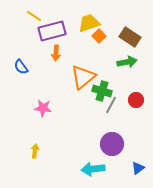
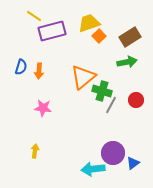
brown rectangle: rotated 65 degrees counterclockwise
orange arrow: moved 17 px left, 18 px down
blue semicircle: rotated 126 degrees counterclockwise
purple circle: moved 1 px right, 9 px down
blue triangle: moved 5 px left, 5 px up
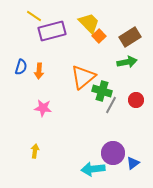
yellow trapezoid: rotated 65 degrees clockwise
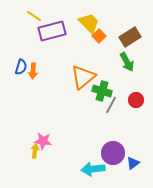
green arrow: rotated 72 degrees clockwise
orange arrow: moved 6 px left
pink star: moved 33 px down
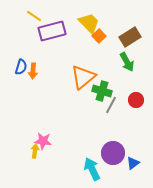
cyan arrow: moved 1 px left; rotated 70 degrees clockwise
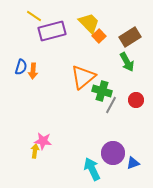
blue triangle: rotated 16 degrees clockwise
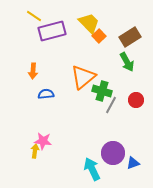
blue semicircle: moved 25 px right, 27 px down; rotated 112 degrees counterclockwise
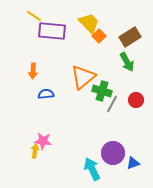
purple rectangle: rotated 20 degrees clockwise
gray line: moved 1 px right, 1 px up
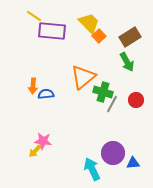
orange arrow: moved 15 px down
green cross: moved 1 px right, 1 px down
yellow arrow: rotated 144 degrees counterclockwise
blue triangle: rotated 16 degrees clockwise
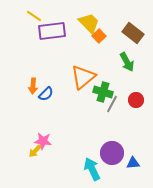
purple rectangle: rotated 12 degrees counterclockwise
brown rectangle: moved 3 px right, 4 px up; rotated 70 degrees clockwise
blue semicircle: rotated 140 degrees clockwise
purple circle: moved 1 px left
